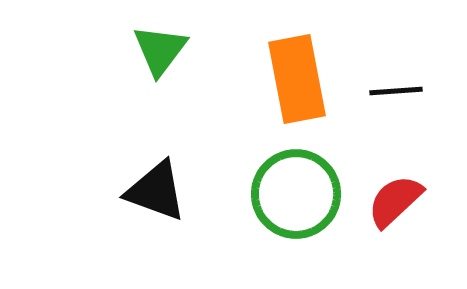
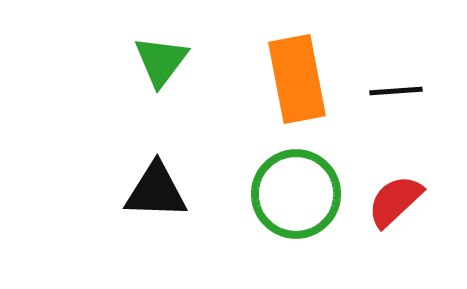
green triangle: moved 1 px right, 11 px down
black triangle: rotated 18 degrees counterclockwise
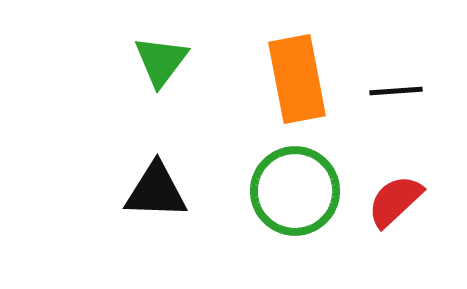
green circle: moved 1 px left, 3 px up
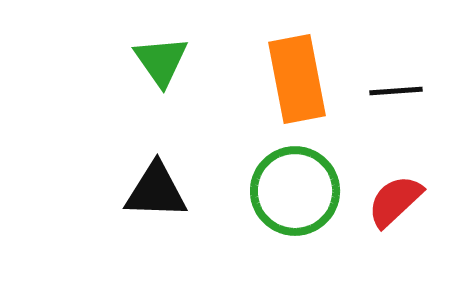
green triangle: rotated 12 degrees counterclockwise
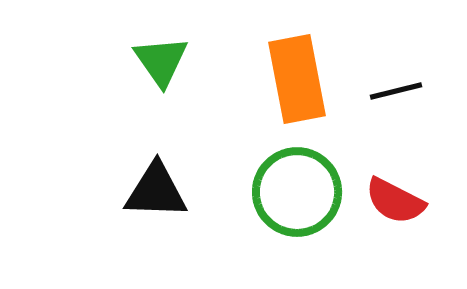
black line: rotated 10 degrees counterclockwise
green circle: moved 2 px right, 1 px down
red semicircle: rotated 110 degrees counterclockwise
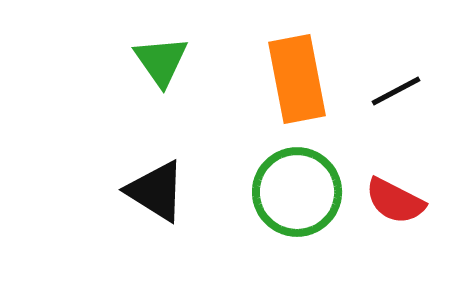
black line: rotated 14 degrees counterclockwise
black triangle: rotated 30 degrees clockwise
